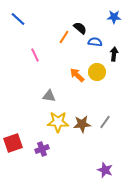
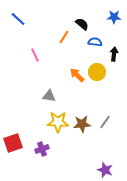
black semicircle: moved 2 px right, 4 px up
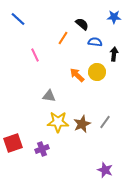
orange line: moved 1 px left, 1 px down
brown star: rotated 18 degrees counterclockwise
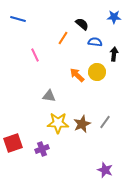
blue line: rotated 28 degrees counterclockwise
yellow star: moved 1 px down
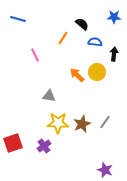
purple cross: moved 2 px right, 3 px up; rotated 16 degrees counterclockwise
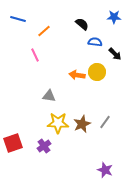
orange line: moved 19 px left, 7 px up; rotated 16 degrees clockwise
black arrow: moved 1 px right; rotated 128 degrees clockwise
orange arrow: rotated 35 degrees counterclockwise
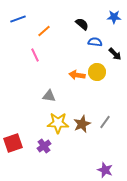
blue line: rotated 35 degrees counterclockwise
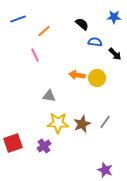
yellow circle: moved 6 px down
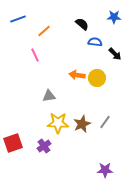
gray triangle: rotated 16 degrees counterclockwise
purple star: rotated 21 degrees counterclockwise
